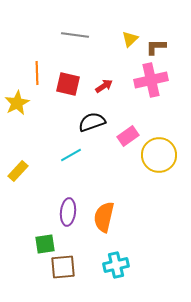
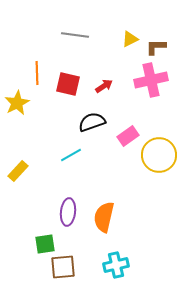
yellow triangle: rotated 18 degrees clockwise
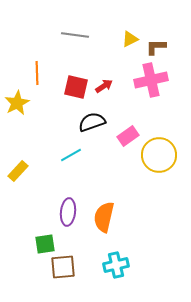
red square: moved 8 px right, 3 px down
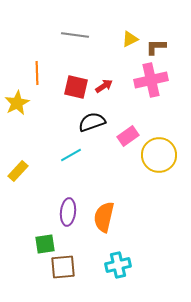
cyan cross: moved 2 px right
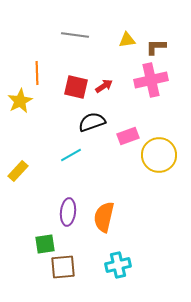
yellow triangle: moved 3 px left, 1 px down; rotated 18 degrees clockwise
yellow star: moved 3 px right, 2 px up
pink rectangle: rotated 15 degrees clockwise
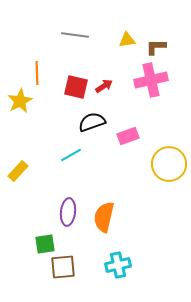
yellow circle: moved 10 px right, 9 px down
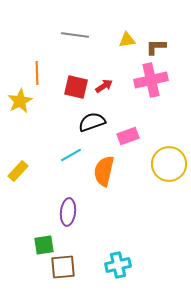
orange semicircle: moved 46 px up
green square: moved 1 px left, 1 px down
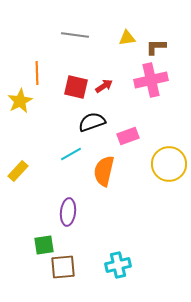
yellow triangle: moved 2 px up
cyan line: moved 1 px up
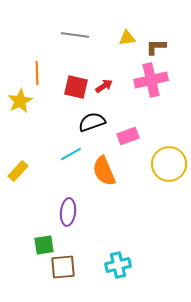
orange semicircle: rotated 36 degrees counterclockwise
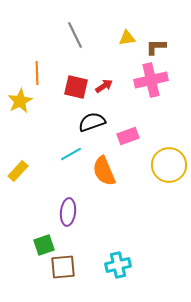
gray line: rotated 56 degrees clockwise
yellow circle: moved 1 px down
green square: rotated 10 degrees counterclockwise
